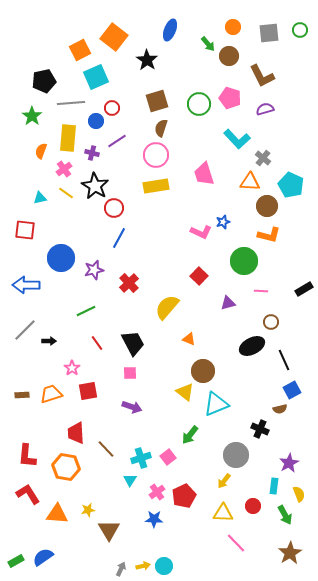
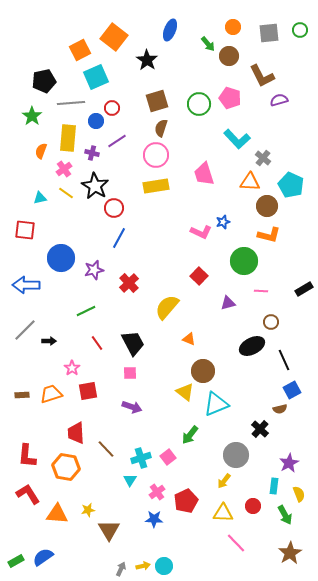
purple semicircle at (265, 109): moved 14 px right, 9 px up
black cross at (260, 429): rotated 18 degrees clockwise
red pentagon at (184, 496): moved 2 px right, 5 px down
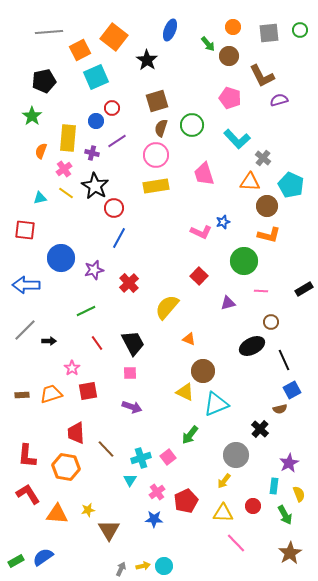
gray line at (71, 103): moved 22 px left, 71 px up
green circle at (199, 104): moved 7 px left, 21 px down
yellow triangle at (185, 392): rotated 12 degrees counterclockwise
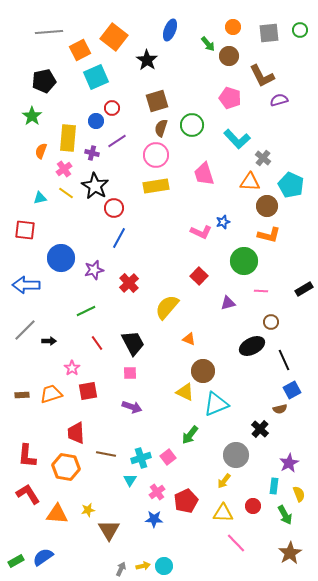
brown line at (106, 449): moved 5 px down; rotated 36 degrees counterclockwise
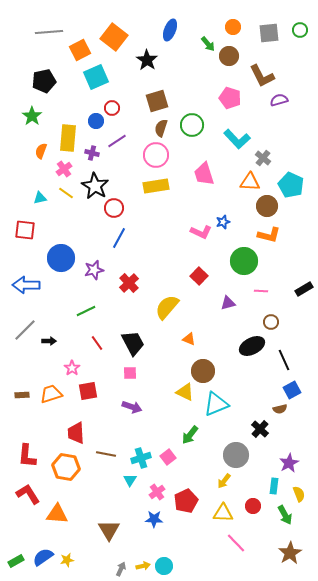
yellow star at (88, 510): moved 21 px left, 50 px down
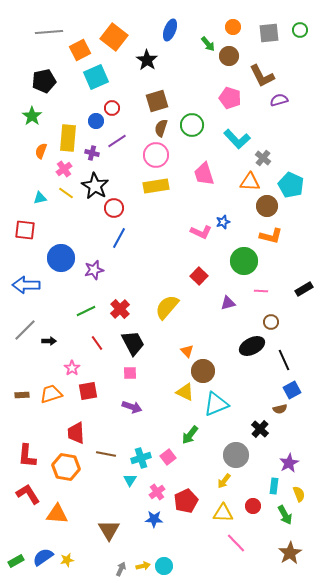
orange L-shape at (269, 235): moved 2 px right, 1 px down
red cross at (129, 283): moved 9 px left, 26 px down
orange triangle at (189, 339): moved 2 px left, 12 px down; rotated 24 degrees clockwise
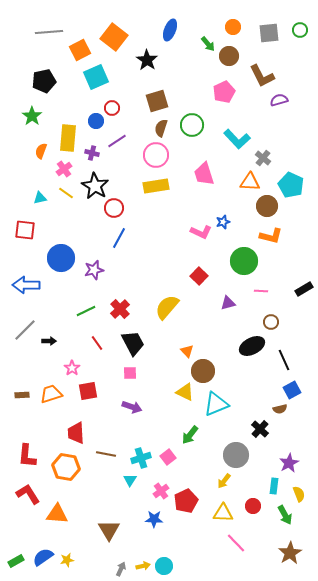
pink pentagon at (230, 98): moved 6 px left, 6 px up; rotated 30 degrees clockwise
pink cross at (157, 492): moved 4 px right, 1 px up
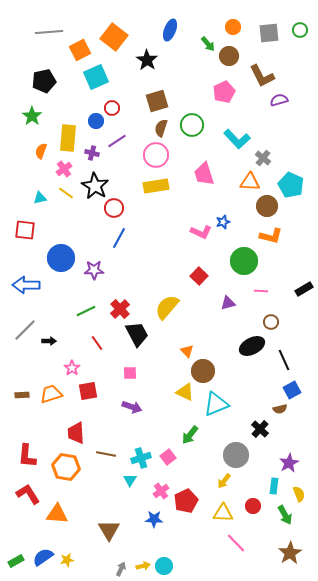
purple star at (94, 270): rotated 12 degrees clockwise
black trapezoid at (133, 343): moved 4 px right, 9 px up
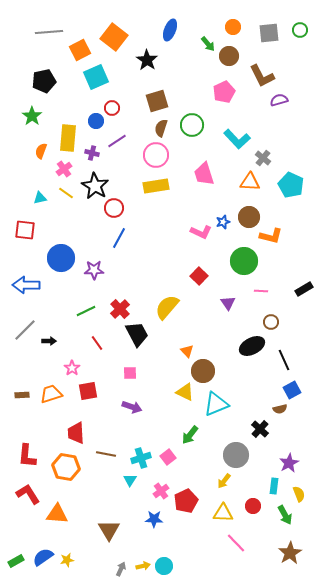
brown circle at (267, 206): moved 18 px left, 11 px down
purple triangle at (228, 303): rotated 49 degrees counterclockwise
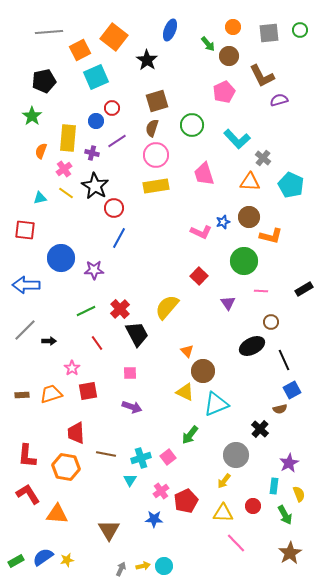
brown semicircle at (161, 128): moved 9 px left
